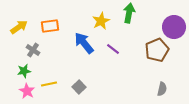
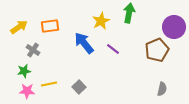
pink star: rotated 28 degrees counterclockwise
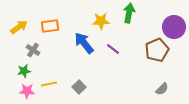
yellow star: rotated 24 degrees clockwise
gray semicircle: rotated 32 degrees clockwise
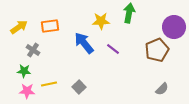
green star: rotated 16 degrees clockwise
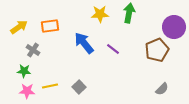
yellow star: moved 1 px left, 7 px up
yellow line: moved 1 px right, 2 px down
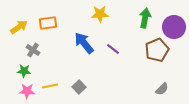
green arrow: moved 16 px right, 5 px down
orange rectangle: moved 2 px left, 3 px up
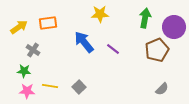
blue arrow: moved 1 px up
yellow line: rotated 21 degrees clockwise
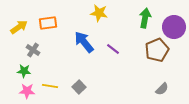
yellow star: moved 1 px left, 1 px up; rotated 12 degrees clockwise
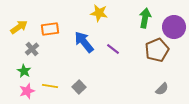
orange rectangle: moved 2 px right, 6 px down
gray cross: moved 1 px left, 1 px up; rotated 16 degrees clockwise
green star: rotated 24 degrees clockwise
pink star: rotated 21 degrees counterclockwise
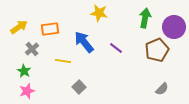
purple line: moved 3 px right, 1 px up
yellow line: moved 13 px right, 25 px up
